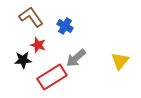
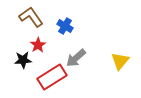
red star: rotated 21 degrees clockwise
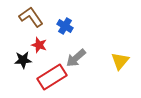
red star: moved 1 px right; rotated 21 degrees counterclockwise
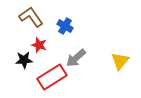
black star: moved 1 px right
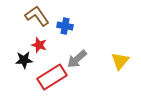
brown L-shape: moved 6 px right, 1 px up
blue cross: rotated 21 degrees counterclockwise
gray arrow: moved 1 px right, 1 px down
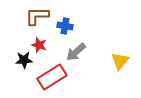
brown L-shape: rotated 55 degrees counterclockwise
gray arrow: moved 1 px left, 7 px up
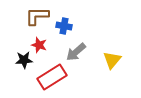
blue cross: moved 1 px left
yellow triangle: moved 8 px left, 1 px up
